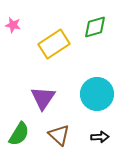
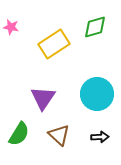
pink star: moved 2 px left, 2 px down
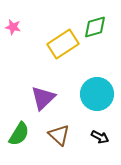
pink star: moved 2 px right
yellow rectangle: moved 9 px right
purple triangle: rotated 12 degrees clockwise
black arrow: rotated 30 degrees clockwise
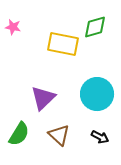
yellow rectangle: rotated 44 degrees clockwise
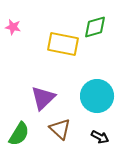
cyan circle: moved 2 px down
brown triangle: moved 1 px right, 6 px up
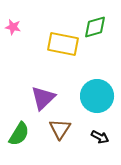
brown triangle: rotated 20 degrees clockwise
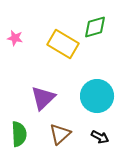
pink star: moved 2 px right, 11 px down
yellow rectangle: rotated 20 degrees clockwise
brown triangle: moved 5 px down; rotated 15 degrees clockwise
green semicircle: rotated 35 degrees counterclockwise
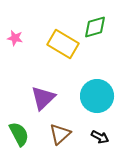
green semicircle: rotated 25 degrees counterclockwise
